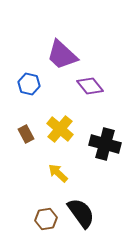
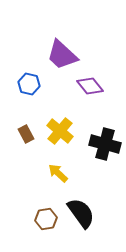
yellow cross: moved 2 px down
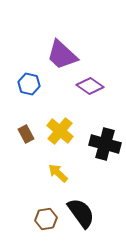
purple diamond: rotated 16 degrees counterclockwise
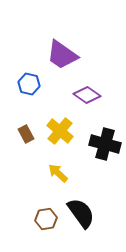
purple trapezoid: rotated 8 degrees counterclockwise
purple diamond: moved 3 px left, 9 px down
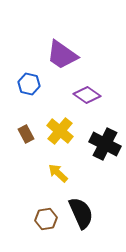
black cross: rotated 12 degrees clockwise
black semicircle: rotated 12 degrees clockwise
